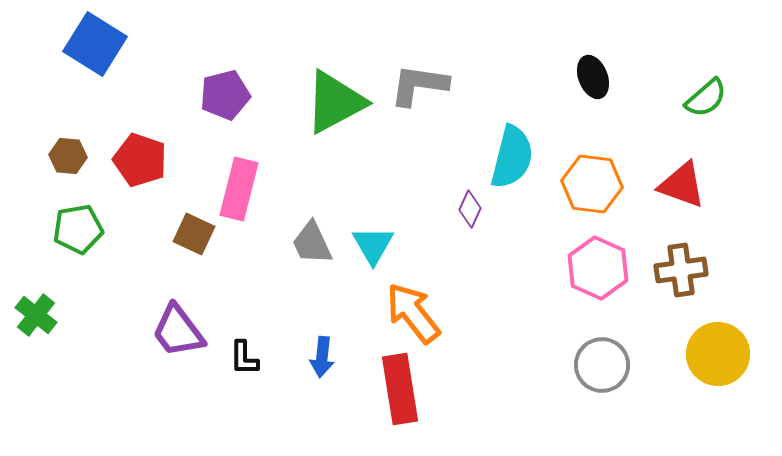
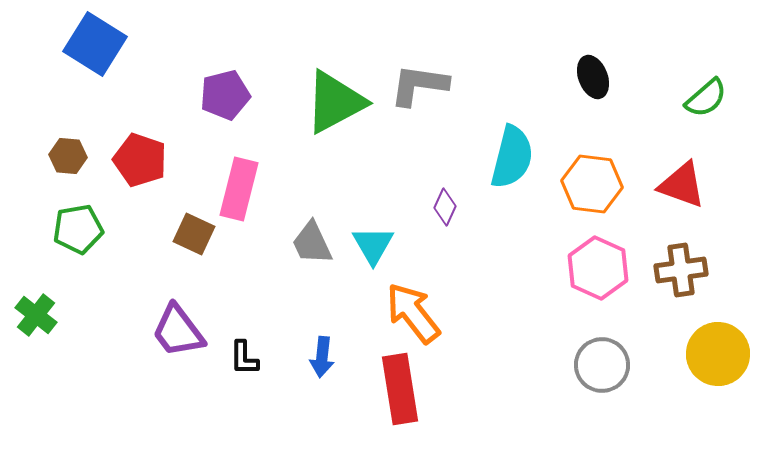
purple diamond: moved 25 px left, 2 px up
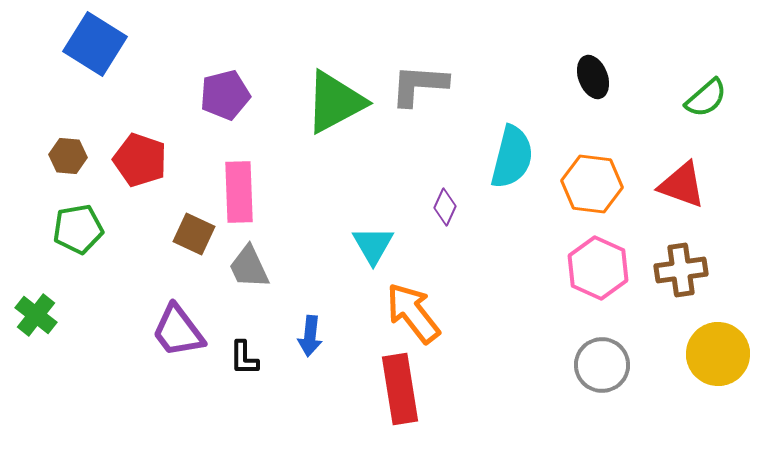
gray L-shape: rotated 4 degrees counterclockwise
pink rectangle: moved 3 px down; rotated 16 degrees counterclockwise
gray trapezoid: moved 63 px left, 24 px down
blue arrow: moved 12 px left, 21 px up
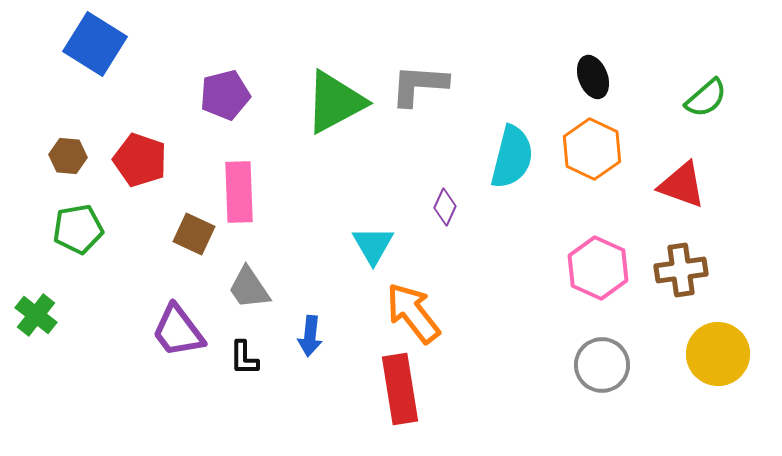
orange hexagon: moved 35 px up; rotated 18 degrees clockwise
gray trapezoid: moved 21 px down; rotated 9 degrees counterclockwise
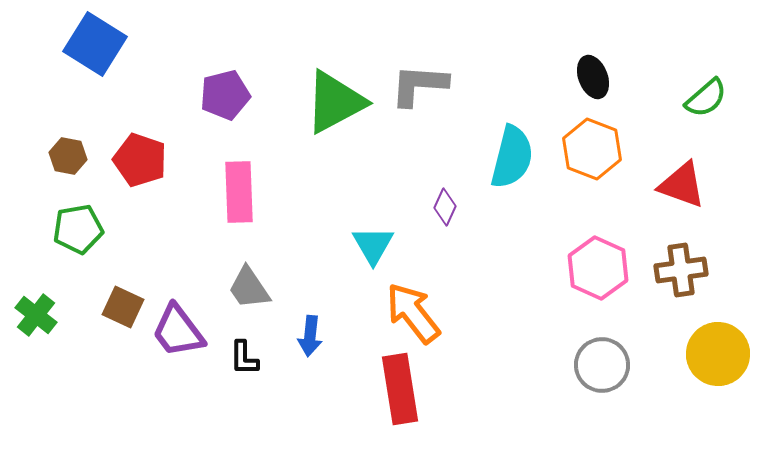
orange hexagon: rotated 4 degrees counterclockwise
brown hexagon: rotated 6 degrees clockwise
brown square: moved 71 px left, 73 px down
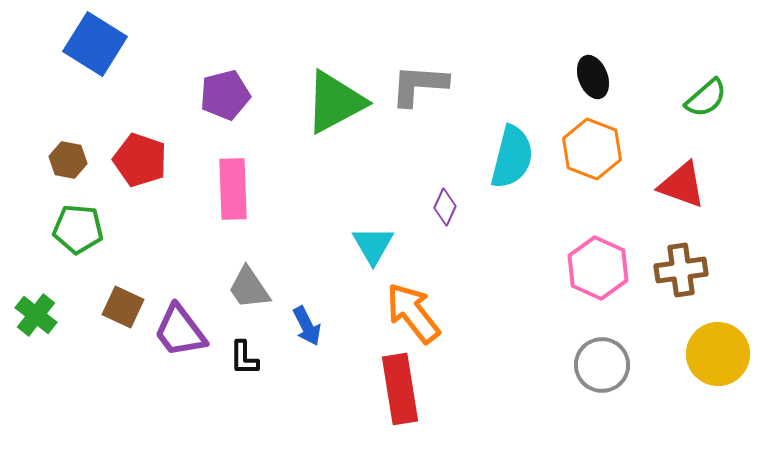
brown hexagon: moved 4 px down
pink rectangle: moved 6 px left, 3 px up
green pentagon: rotated 15 degrees clockwise
purple trapezoid: moved 2 px right
blue arrow: moved 3 px left, 10 px up; rotated 33 degrees counterclockwise
